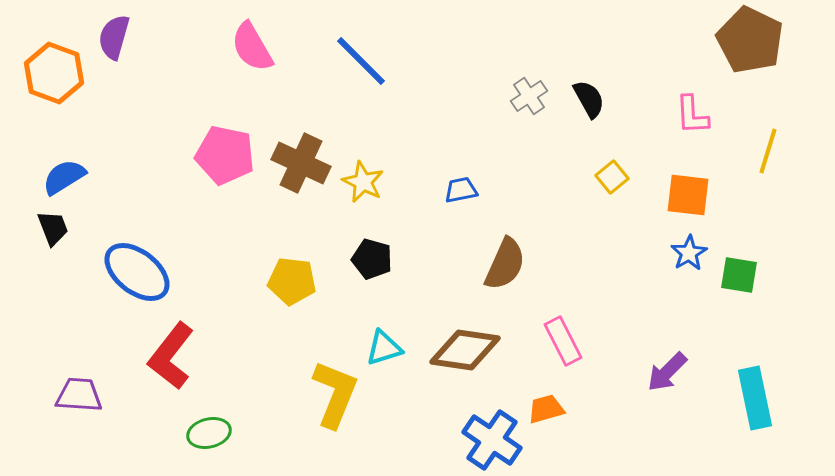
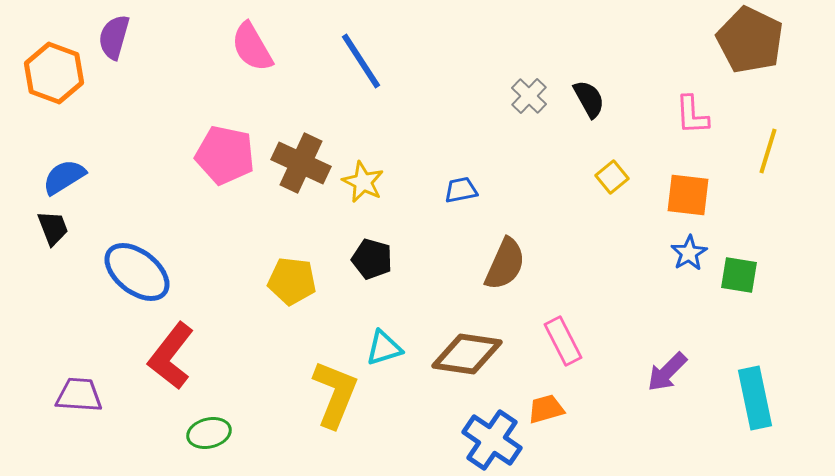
blue line: rotated 12 degrees clockwise
gray cross: rotated 12 degrees counterclockwise
brown diamond: moved 2 px right, 4 px down
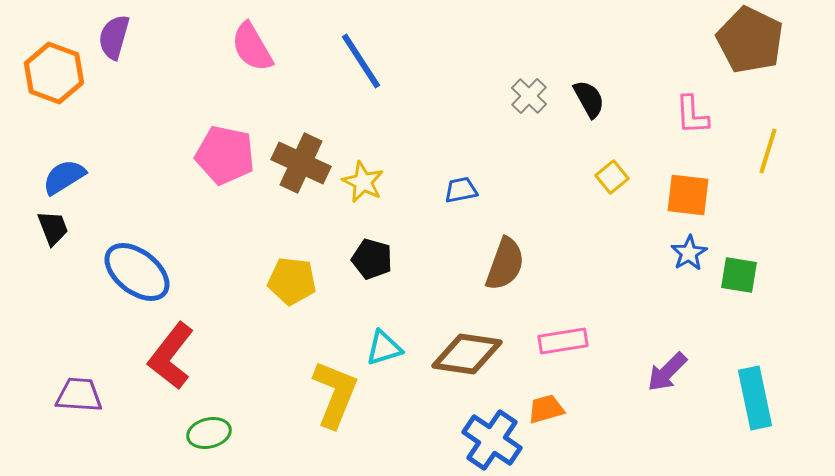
brown semicircle: rotated 4 degrees counterclockwise
pink rectangle: rotated 72 degrees counterclockwise
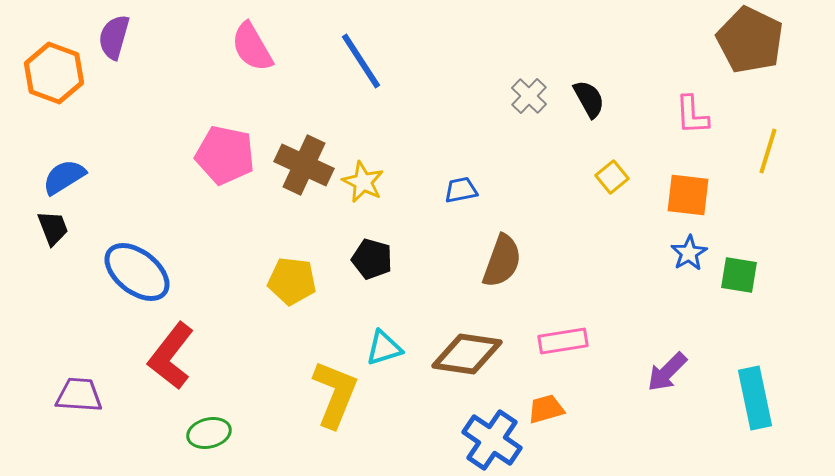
brown cross: moved 3 px right, 2 px down
brown semicircle: moved 3 px left, 3 px up
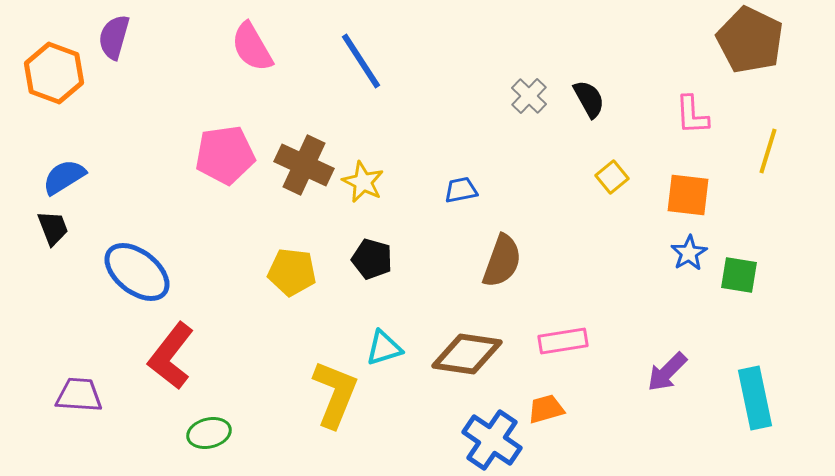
pink pentagon: rotated 20 degrees counterclockwise
yellow pentagon: moved 9 px up
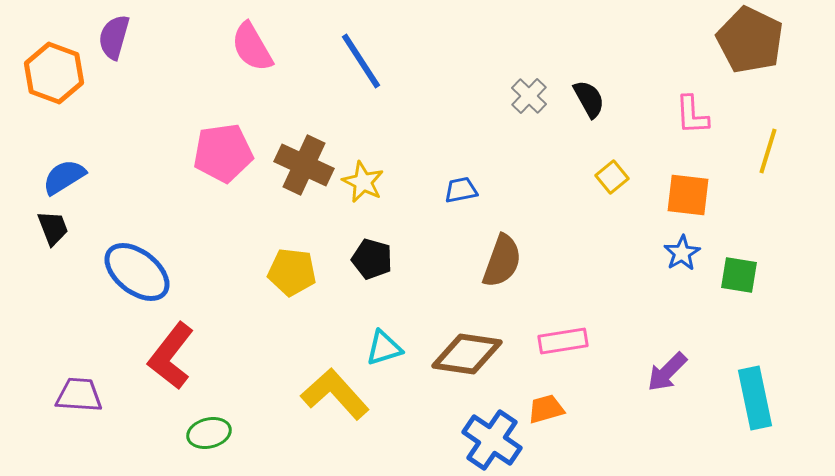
pink pentagon: moved 2 px left, 2 px up
blue star: moved 7 px left
yellow L-shape: rotated 64 degrees counterclockwise
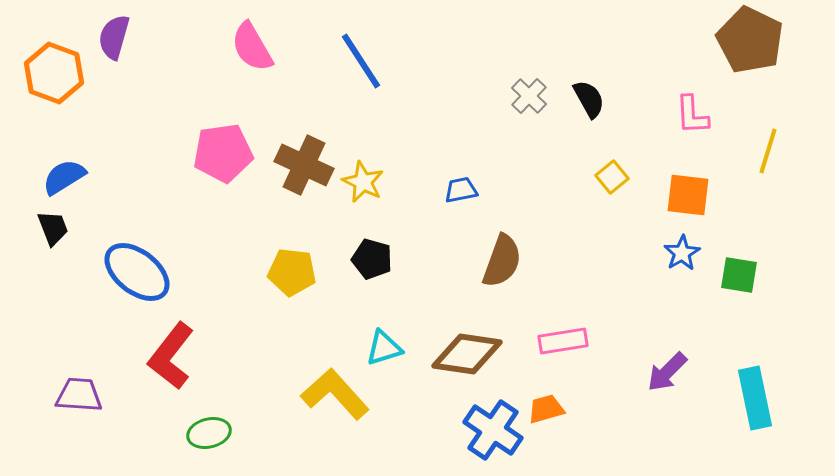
blue cross: moved 1 px right, 10 px up
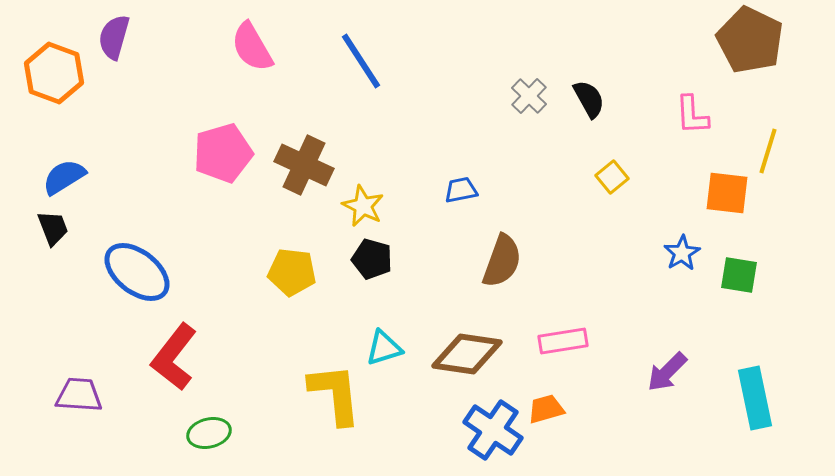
pink pentagon: rotated 8 degrees counterclockwise
yellow star: moved 24 px down
orange square: moved 39 px right, 2 px up
red L-shape: moved 3 px right, 1 px down
yellow L-shape: rotated 36 degrees clockwise
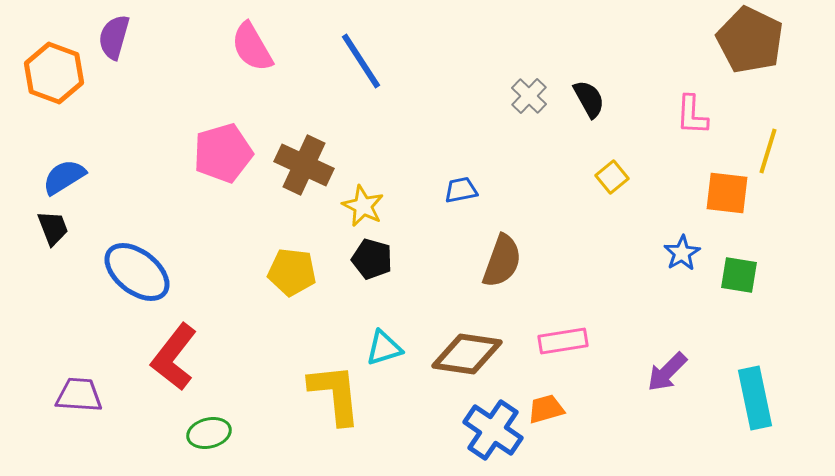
pink L-shape: rotated 6 degrees clockwise
